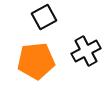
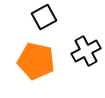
orange pentagon: rotated 18 degrees clockwise
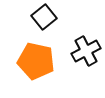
black square: rotated 10 degrees counterclockwise
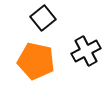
black square: moved 1 px left, 1 px down
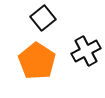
orange pentagon: moved 1 px right; rotated 21 degrees clockwise
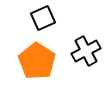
black square: rotated 15 degrees clockwise
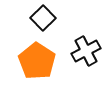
black square: rotated 20 degrees counterclockwise
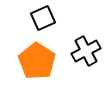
black square: rotated 20 degrees clockwise
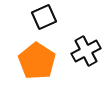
black square: moved 1 px right, 1 px up
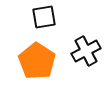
black square: rotated 15 degrees clockwise
